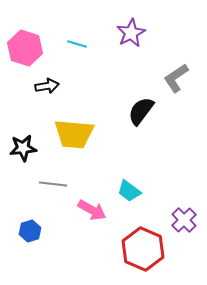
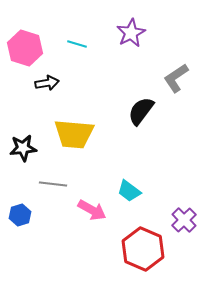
black arrow: moved 3 px up
blue hexagon: moved 10 px left, 16 px up
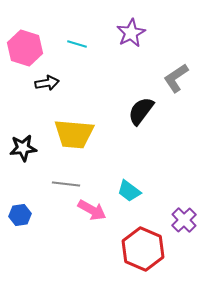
gray line: moved 13 px right
blue hexagon: rotated 10 degrees clockwise
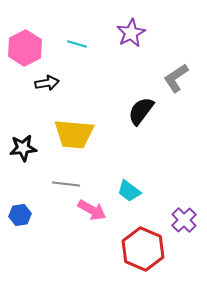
pink hexagon: rotated 16 degrees clockwise
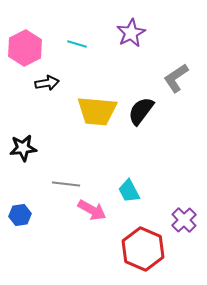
yellow trapezoid: moved 23 px right, 23 px up
cyan trapezoid: rotated 25 degrees clockwise
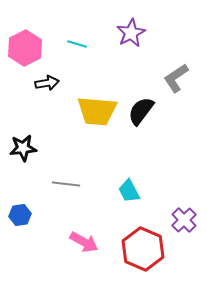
pink arrow: moved 8 px left, 32 px down
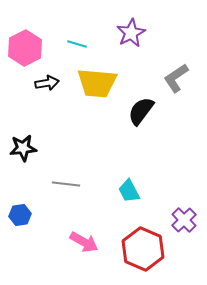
yellow trapezoid: moved 28 px up
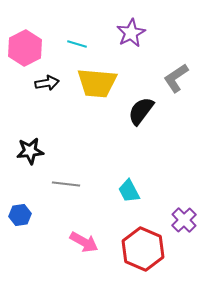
black star: moved 7 px right, 3 px down
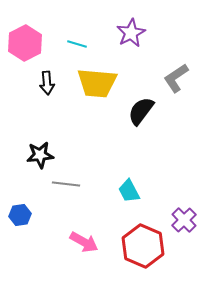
pink hexagon: moved 5 px up
black arrow: rotated 95 degrees clockwise
black star: moved 10 px right, 4 px down
red hexagon: moved 3 px up
